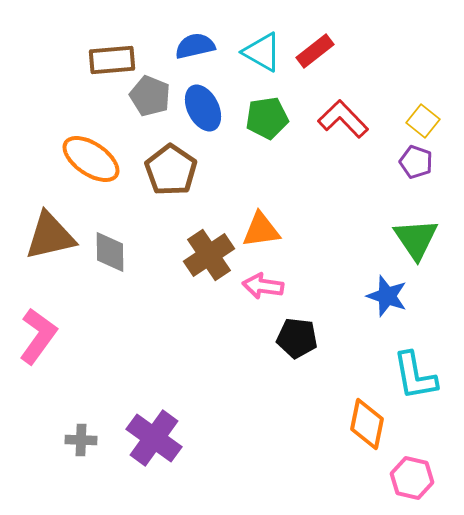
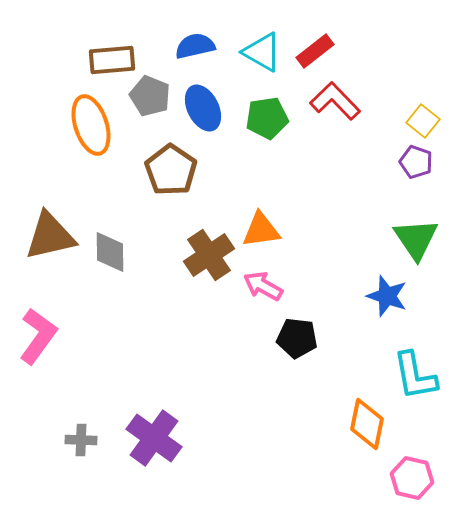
red L-shape: moved 8 px left, 18 px up
orange ellipse: moved 34 px up; rotated 38 degrees clockwise
pink arrow: rotated 21 degrees clockwise
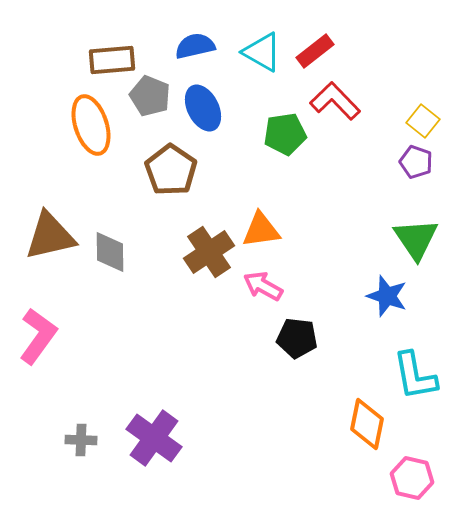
green pentagon: moved 18 px right, 16 px down
brown cross: moved 3 px up
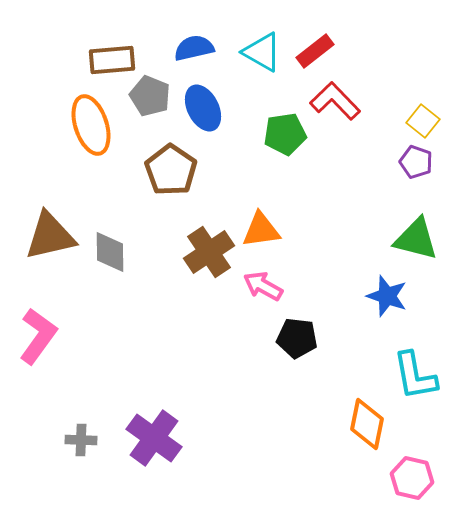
blue semicircle: moved 1 px left, 2 px down
green triangle: rotated 42 degrees counterclockwise
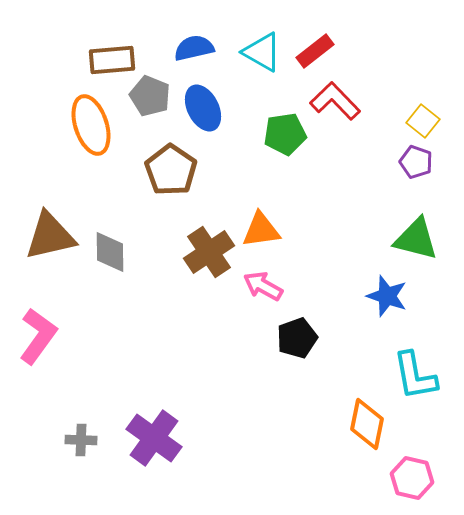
black pentagon: rotated 27 degrees counterclockwise
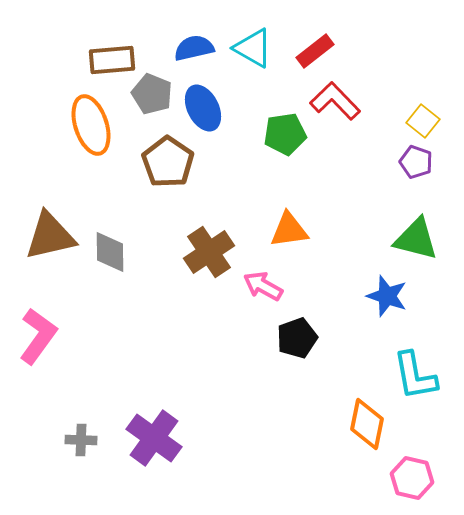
cyan triangle: moved 9 px left, 4 px up
gray pentagon: moved 2 px right, 2 px up
brown pentagon: moved 3 px left, 8 px up
orange triangle: moved 28 px right
